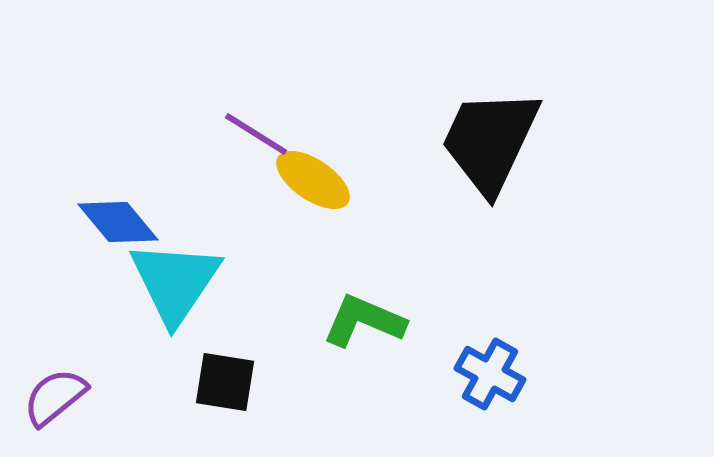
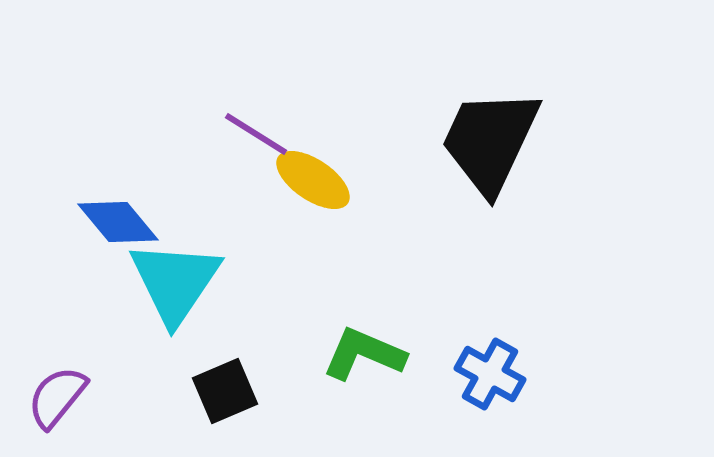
green L-shape: moved 33 px down
black square: moved 9 px down; rotated 32 degrees counterclockwise
purple semicircle: moved 2 px right; rotated 12 degrees counterclockwise
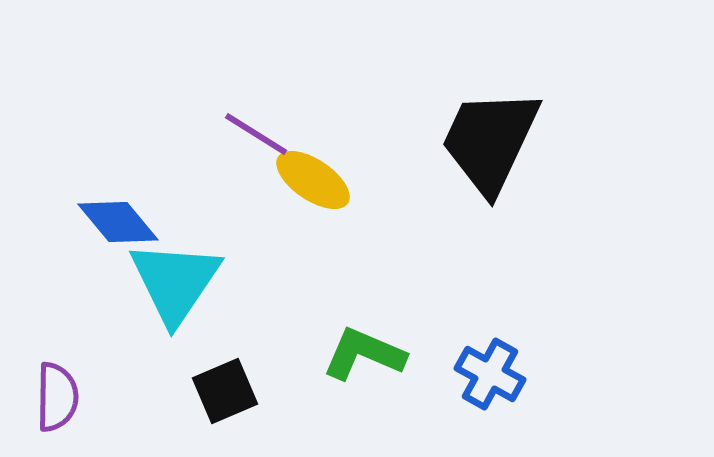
purple semicircle: rotated 142 degrees clockwise
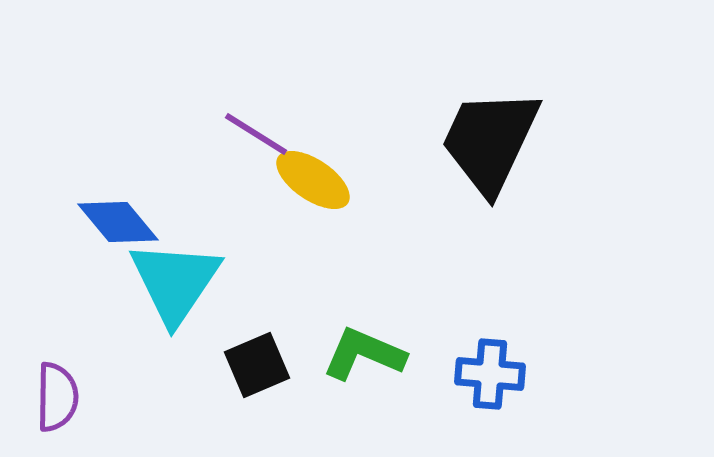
blue cross: rotated 24 degrees counterclockwise
black square: moved 32 px right, 26 px up
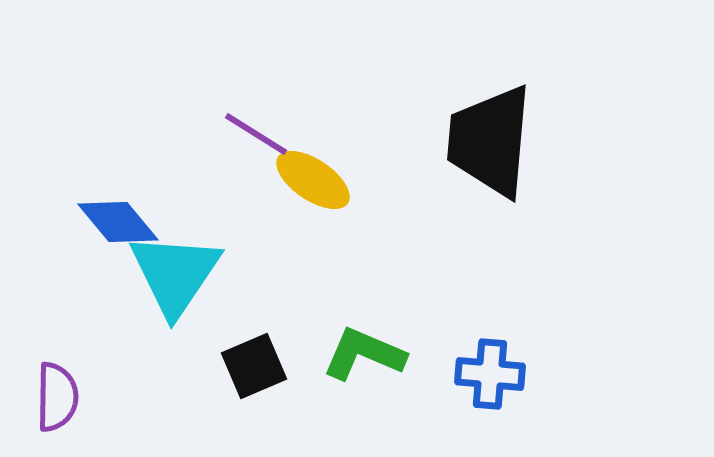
black trapezoid: rotated 20 degrees counterclockwise
cyan triangle: moved 8 px up
black square: moved 3 px left, 1 px down
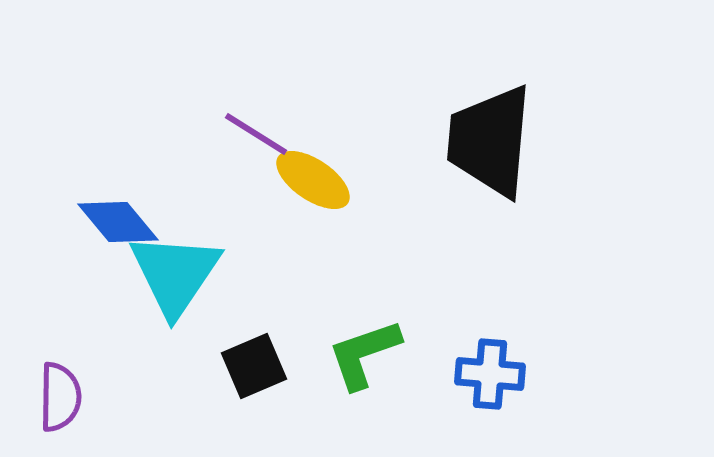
green L-shape: rotated 42 degrees counterclockwise
purple semicircle: moved 3 px right
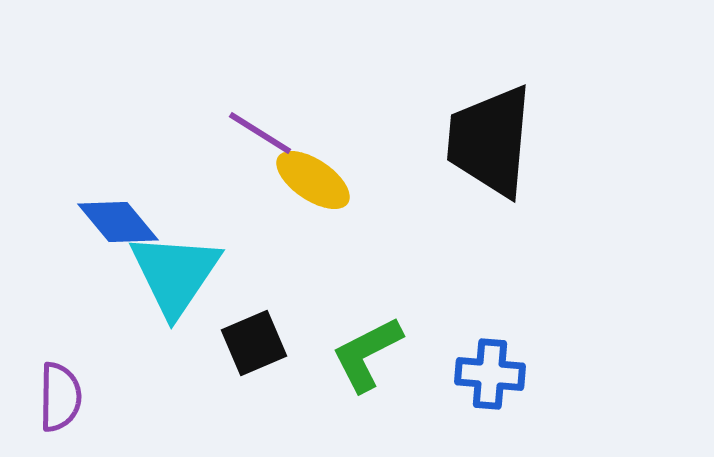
purple line: moved 4 px right, 1 px up
green L-shape: moved 3 px right; rotated 8 degrees counterclockwise
black square: moved 23 px up
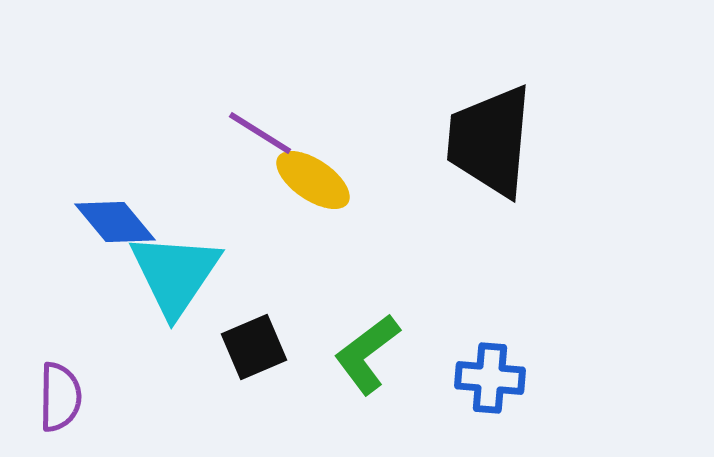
blue diamond: moved 3 px left
black square: moved 4 px down
green L-shape: rotated 10 degrees counterclockwise
blue cross: moved 4 px down
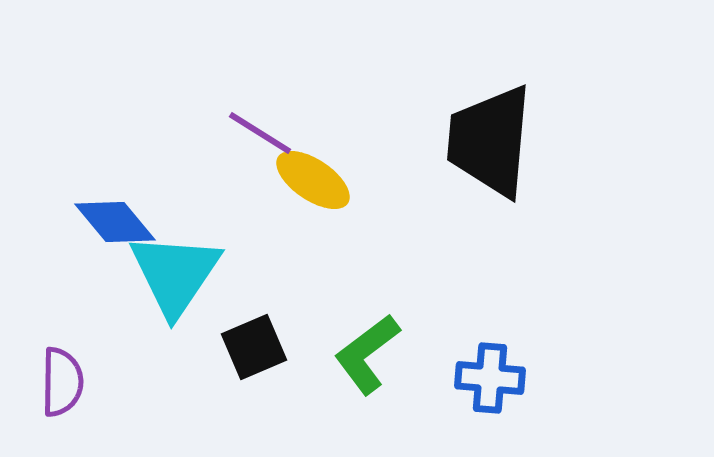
purple semicircle: moved 2 px right, 15 px up
